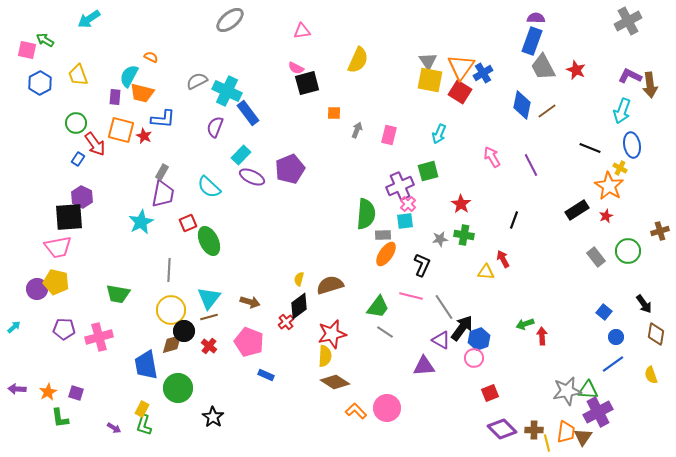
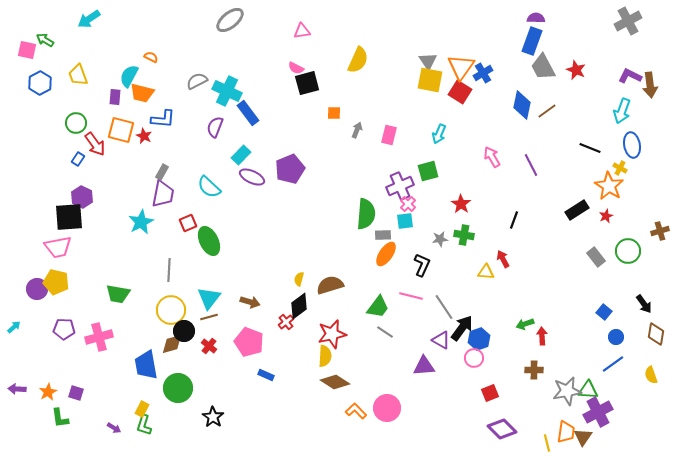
brown cross at (534, 430): moved 60 px up
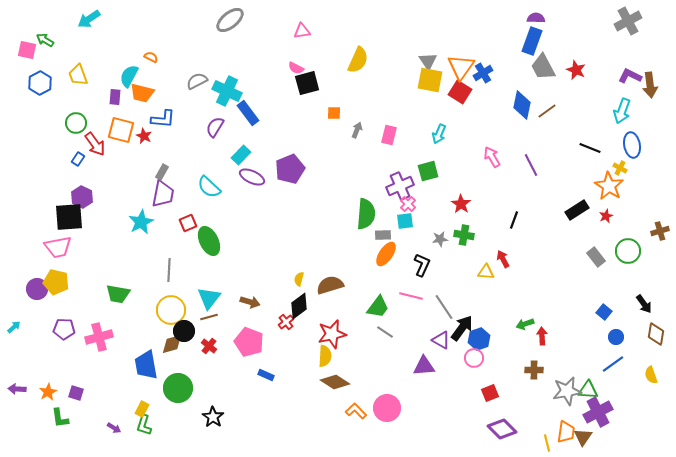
purple semicircle at (215, 127): rotated 10 degrees clockwise
